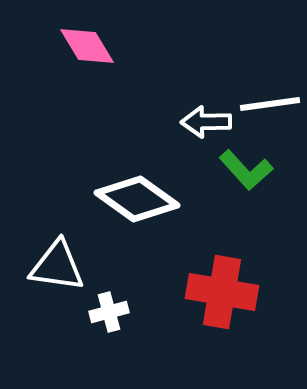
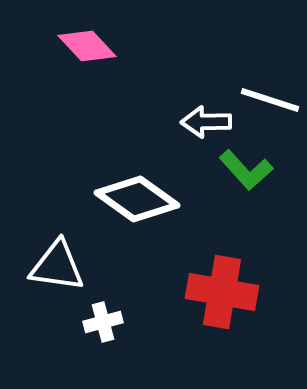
pink diamond: rotated 12 degrees counterclockwise
white line: moved 4 px up; rotated 26 degrees clockwise
white cross: moved 6 px left, 10 px down
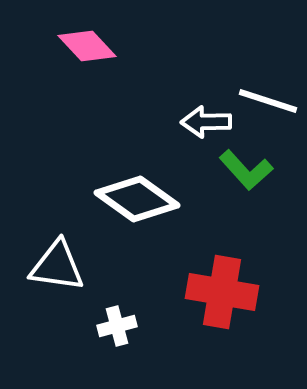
white line: moved 2 px left, 1 px down
white cross: moved 14 px right, 4 px down
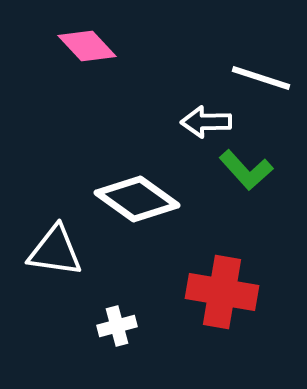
white line: moved 7 px left, 23 px up
white triangle: moved 2 px left, 15 px up
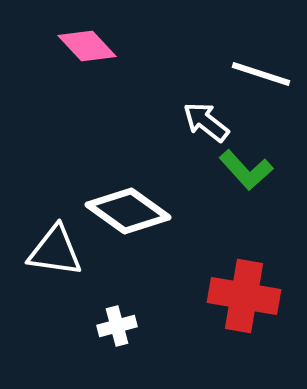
white line: moved 4 px up
white arrow: rotated 39 degrees clockwise
white diamond: moved 9 px left, 12 px down
red cross: moved 22 px right, 4 px down
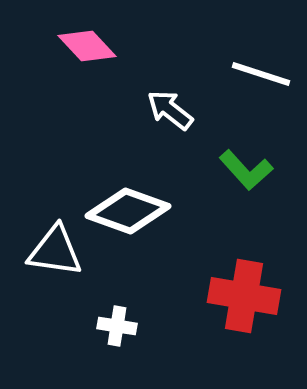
white arrow: moved 36 px left, 12 px up
white diamond: rotated 16 degrees counterclockwise
white cross: rotated 24 degrees clockwise
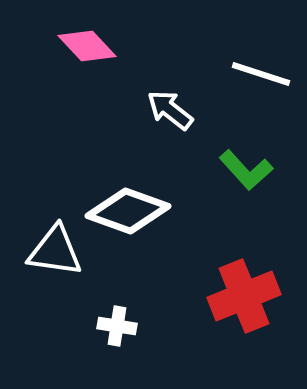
red cross: rotated 32 degrees counterclockwise
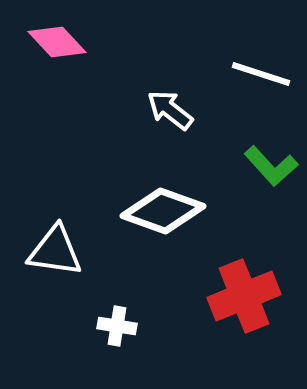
pink diamond: moved 30 px left, 4 px up
green L-shape: moved 25 px right, 4 px up
white diamond: moved 35 px right
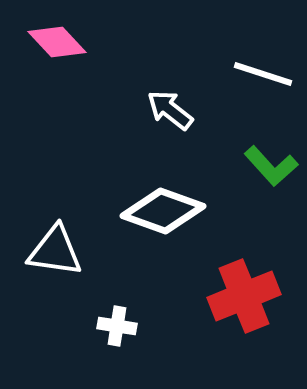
white line: moved 2 px right
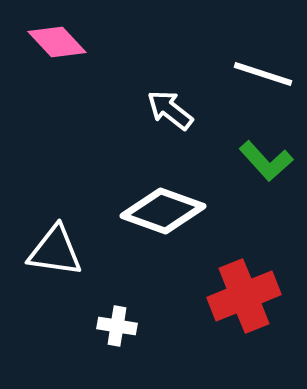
green L-shape: moved 5 px left, 5 px up
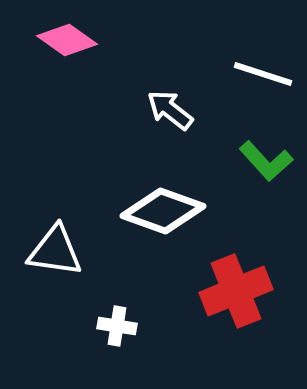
pink diamond: moved 10 px right, 2 px up; rotated 12 degrees counterclockwise
red cross: moved 8 px left, 5 px up
